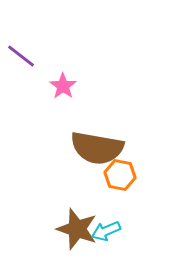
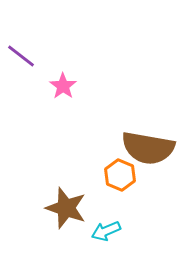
brown semicircle: moved 51 px right
orange hexagon: rotated 12 degrees clockwise
brown star: moved 11 px left, 21 px up
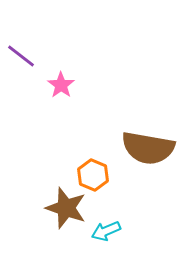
pink star: moved 2 px left, 1 px up
orange hexagon: moved 27 px left
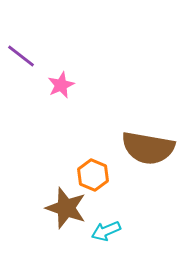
pink star: rotated 12 degrees clockwise
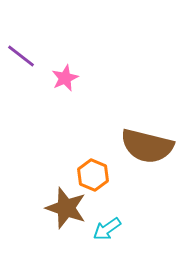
pink star: moved 4 px right, 7 px up
brown semicircle: moved 1 px left, 2 px up; rotated 4 degrees clockwise
cyan arrow: moved 1 px right, 2 px up; rotated 12 degrees counterclockwise
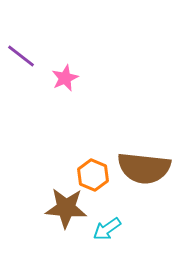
brown semicircle: moved 3 px left, 22 px down; rotated 8 degrees counterclockwise
brown star: rotated 15 degrees counterclockwise
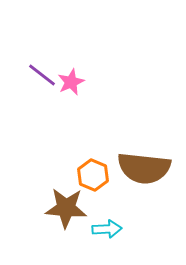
purple line: moved 21 px right, 19 px down
pink star: moved 6 px right, 4 px down
cyan arrow: rotated 148 degrees counterclockwise
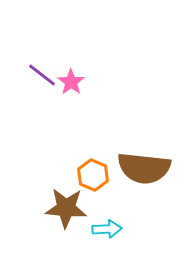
pink star: rotated 12 degrees counterclockwise
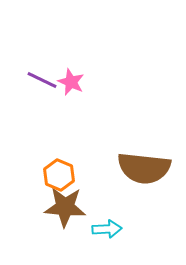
purple line: moved 5 px down; rotated 12 degrees counterclockwise
pink star: rotated 12 degrees counterclockwise
orange hexagon: moved 34 px left
brown star: moved 1 px left, 1 px up
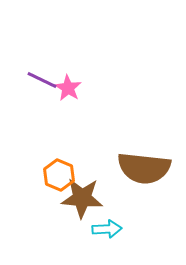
pink star: moved 3 px left, 6 px down; rotated 8 degrees clockwise
brown star: moved 17 px right, 9 px up
